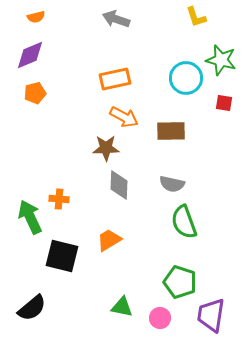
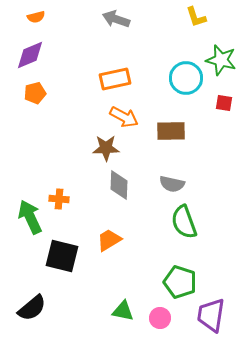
green triangle: moved 1 px right, 4 px down
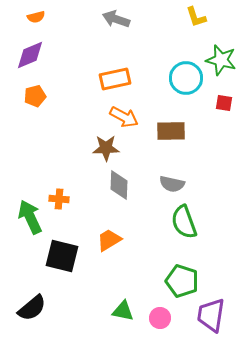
orange pentagon: moved 3 px down
green pentagon: moved 2 px right, 1 px up
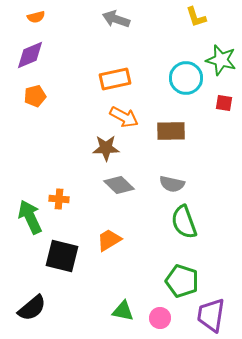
gray diamond: rotated 48 degrees counterclockwise
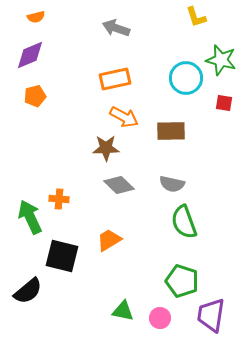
gray arrow: moved 9 px down
black semicircle: moved 4 px left, 17 px up
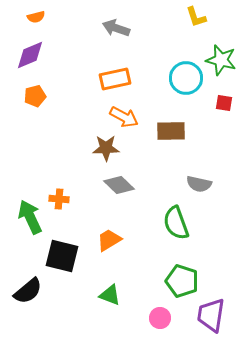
gray semicircle: moved 27 px right
green semicircle: moved 8 px left, 1 px down
green triangle: moved 13 px left, 16 px up; rotated 10 degrees clockwise
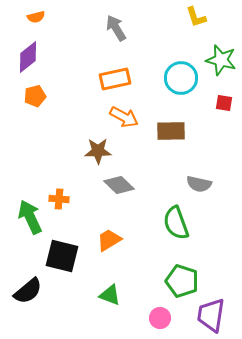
gray arrow: rotated 40 degrees clockwise
purple diamond: moved 2 px left, 2 px down; rotated 16 degrees counterclockwise
cyan circle: moved 5 px left
brown star: moved 8 px left, 3 px down
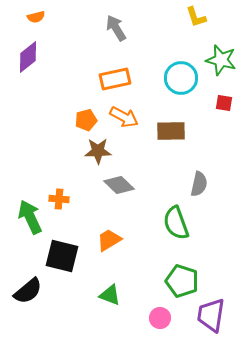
orange pentagon: moved 51 px right, 24 px down
gray semicircle: rotated 90 degrees counterclockwise
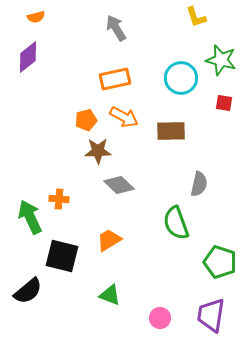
green pentagon: moved 38 px right, 19 px up
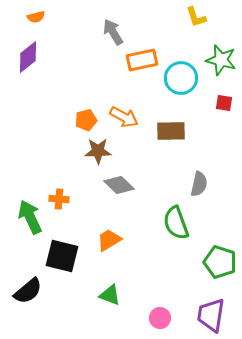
gray arrow: moved 3 px left, 4 px down
orange rectangle: moved 27 px right, 19 px up
